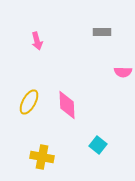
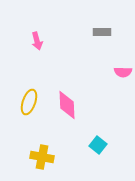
yellow ellipse: rotated 10 degrees counterclockwise
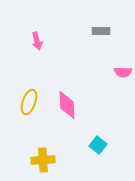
gray rectangle: moved 1 px left, 1 px up
yellow cross: moved 1 px right, 3 px down; rotated 15 degrees counterclockwise
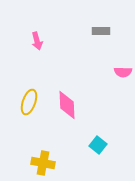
yellow cross: moved 3 px down; rotated 15 degrees clockwise
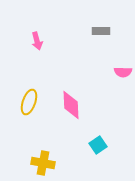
pink diamond: moved 4 px right
cyan square: rotated 18 degrees clockwise
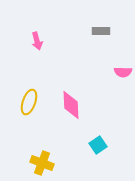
yellow cross: moved 1 px left; rotated 10 degrees clockwise
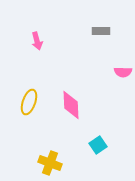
yellow cross: moved 8 px right
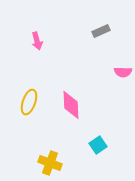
gray rectangle: rotated 24 degrees counterclockwise
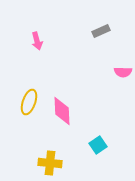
pink diamond: moved 9 px left, 6 px down
yellow cross: rotated 15 degrees counterclockwise
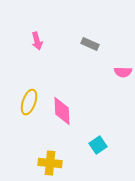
gray rectangle: moved 11 px left, 13 px down; rotated 48 degrees clockwise
